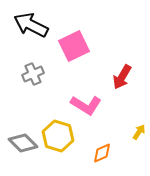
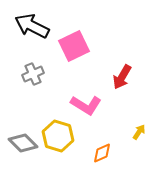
black arrow: moved 1 px right, 1 px down
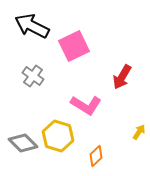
gray cross: moved 2 px down; rotated 30 degrees counterclockwise
orange diamond: moved 6 px left, 3 px down; rotated 20 degrees counterclockwise
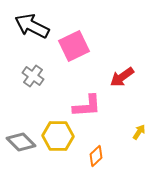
red arrow: rotated 25 degrees clockwise
pink L-shape: moved 1 px right, 1 px down; rotated 36 degrees counterclockwise
yellow hexagon: rotated 16 degrees counterclockwise
gray diamond: moved 2 px left, 1 px up
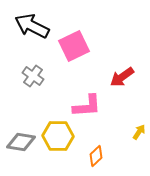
gray diamond: rotated 36 degrees counterclockwise
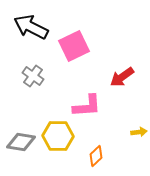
black arrow: moved 1 px left, 1 px down
yellow arrow: rotated 49 degrees clockwise
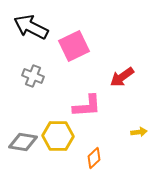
gray cross: rotated 15 degrees counterclockwise
gray diamond: moved 2 px right
orange diamond: moved 2 px left, 2 px down
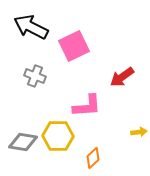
gray cross: moved 2 px right
orange diamond: moved 1 px left
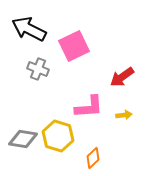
black arrow: moved 2 px left, 2 px down
gray cross: moved 3 px right, 7 px up
pink L-shape: moved 2 px right, 1 px down
yellow arrow: moved 15 px left, 17 px up
yellow hexagon: rotated 16 degrees clockwise
gray diamond: moved 3 px up
